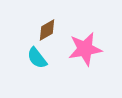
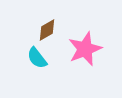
pink star: rotated 12 degrees counterclockwise
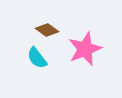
brown diamond: rotated 65 degrees clockwise
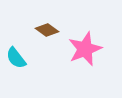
cyan semicircle: moved 21 px left
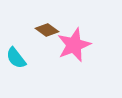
pink star: moved 11 px left, 4 px up
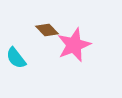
brown diamond: rotated 10 degrees clockwise
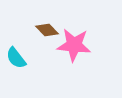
pink star: rotated 28 degrees clockwise
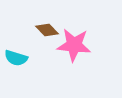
cyan semicircle: rotated 35 degrees counterclockwise
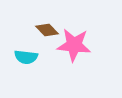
cyan semicircle: moved 10 px right, 1 px up; rotated 10 degrees counterclockwise
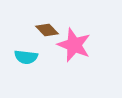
pink star: rotated 16 degrees clockwise
